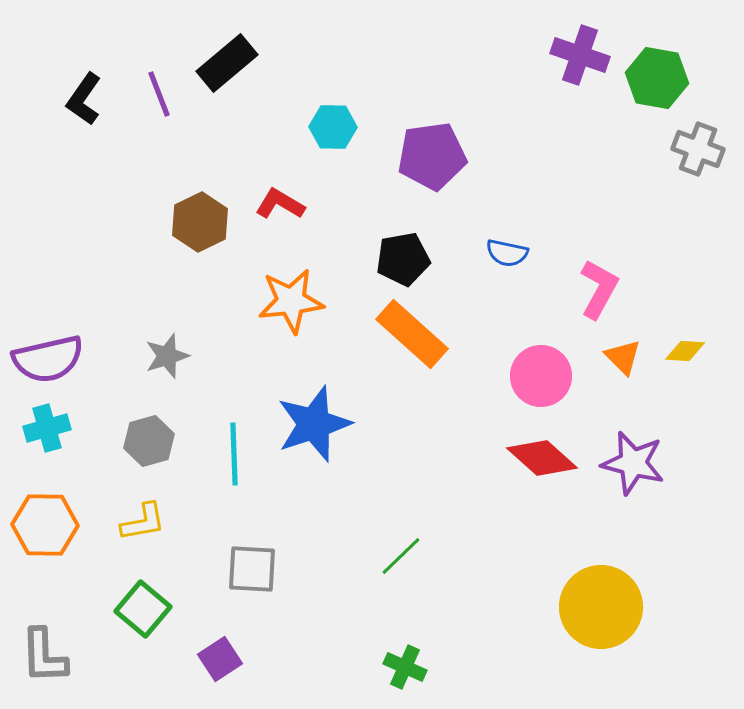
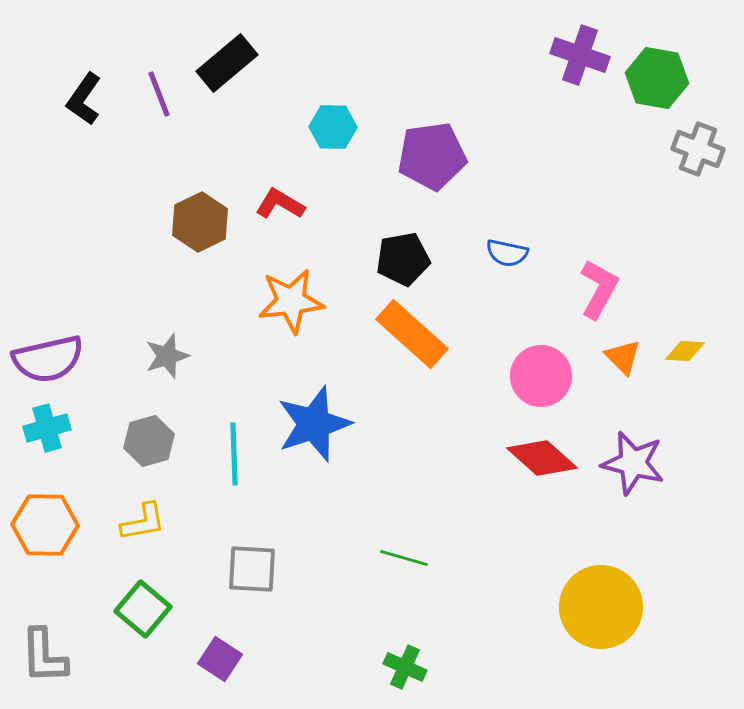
green line: moved 3 px right, 2 px down; rotated 60 degrees clockwise
purple square: rotated 24 degrees counterclockwise
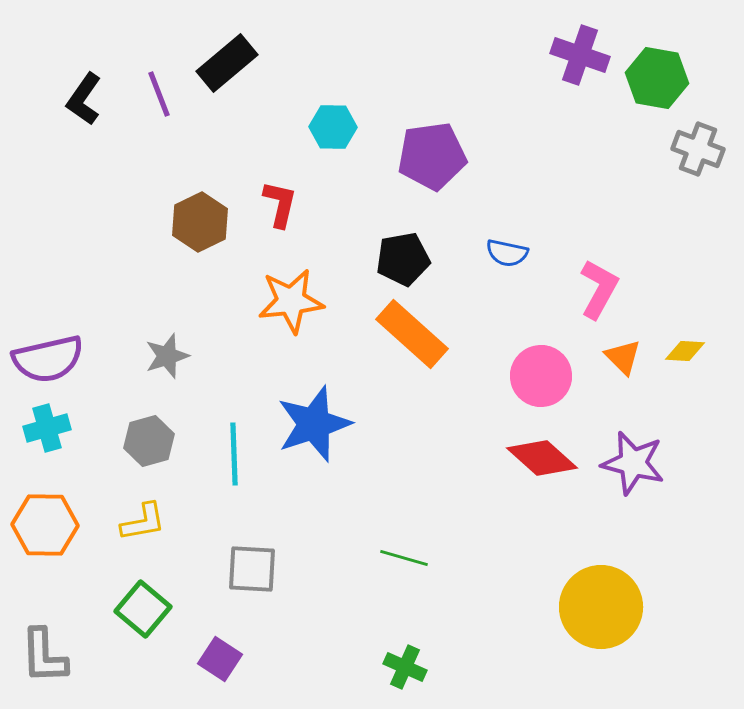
red L-shape: rotated 72 degrees clockwise
